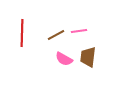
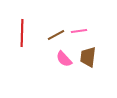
pink semicircle: rotated 18 degrees clockwise
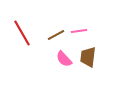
red line: rotated 32 degrees counterclockwise
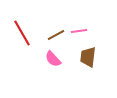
pink semicircle: moved 11 px left
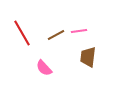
pink semicircle: moved 9 px left, 9 px down
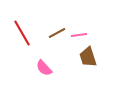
pink line: moved 4 px down
brown line: moved 1 px right, 2 px up
brown trapezoid: rotated 25 degrees counterclockwise
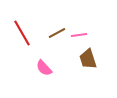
brown trapezoid: moved 2 px down
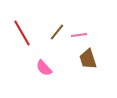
brown line: moved 1 px up; rotated 24 degrees counterclockwise
